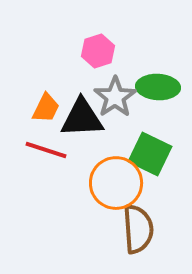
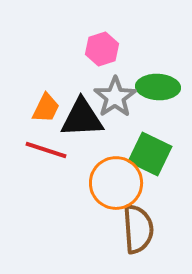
pink hexagon: moved 4 px right, 2 px up
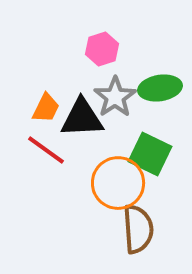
green ellipse: moved 2 px right, 1 px down; rotated 12 degrees counterclockwise
red line: rotated 18 degrees clockwise
orange circle: moved 2 px right
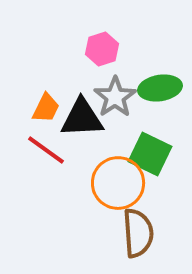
brown semicircle: moved 4 px down
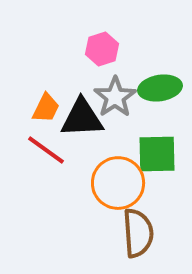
green square: moved 7 px right; rotated 27 degrees counterclockwise
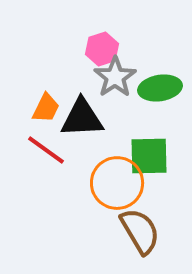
gray star: moved 20 px up
green square: moved 8 px left, 2 px down
orange circle: moved 1 px left
brown semicircle: moved 2 px right, 2 px up; rotated 27 degrees counterclockwise
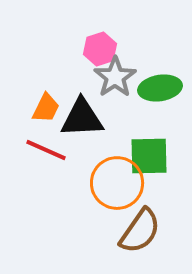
pink hexagon: moved 2 px left
red line: rotated 12 degrees counterclockwise
brown semicircle: rotated 66 degrees clockwise
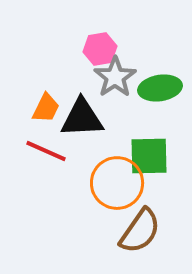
pink hexagon: rotated 8 degrees clockwise
red line: moved 1 px down
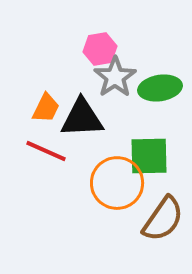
brown semicircle: moved 23 px right, 12 px up
